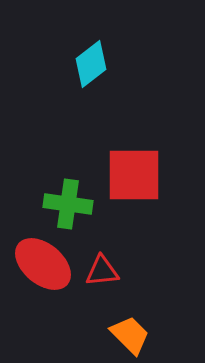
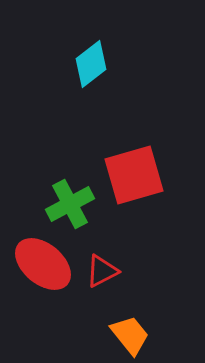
red square: rotated 16 degrees counterclockwise
green cross: moved 2 px right; rotated 36 degrees counterclockwise
red triangle: rotated 21 degrees counterclockwise
orange trapezoid: rotated 6 degrees clockwise
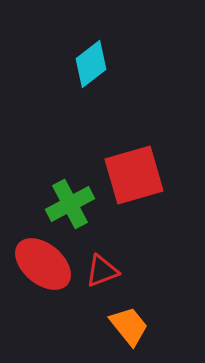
red triangle: rotated 6 degrees clockwise
orange trapezoid: moved 1 px left, 9 px up
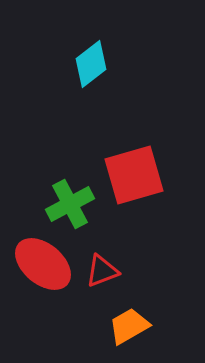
orange trapezoid: rotated 81 degrees counterclockwise
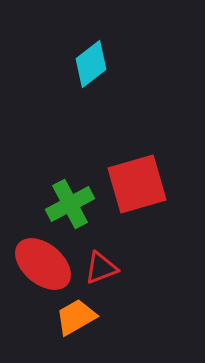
red square: moved 3 px right, 9 px down
red triangle: moved 1 px left, 3 px up
orange trapezoid: moved 53 px left, 9 px up
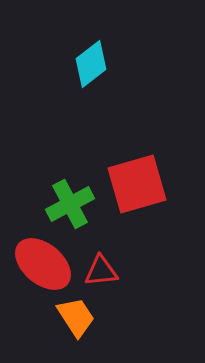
red triangle: moved 3 px down; rotated 15 degrees clockwise
orange trapezoid: rotated 87 degrees clockwise
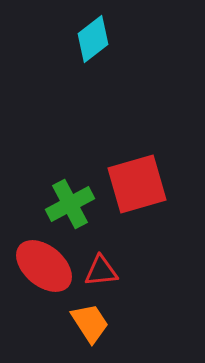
cyan diamond: moved 2 px right, 25 px up
red ellipse: moved 1 px right, 2 px down
orange trapezoid: moved 14 px right, 6 px down
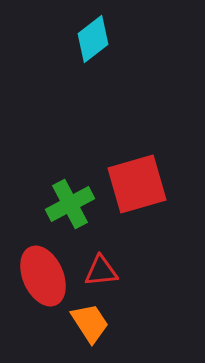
red ellipse: moved 1 px left, 10 px down; rotated 26 degrees clockwise
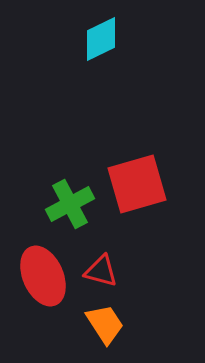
cyan diamond: moved 8 px right; rotated 12 degrees clockwise
red triangle: rotated 21 degrees clockwise
orange trapezoid: moved 15 px right, 1 px down
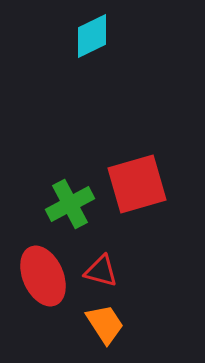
cyan diamond: moved 9 px left, 3 px up
